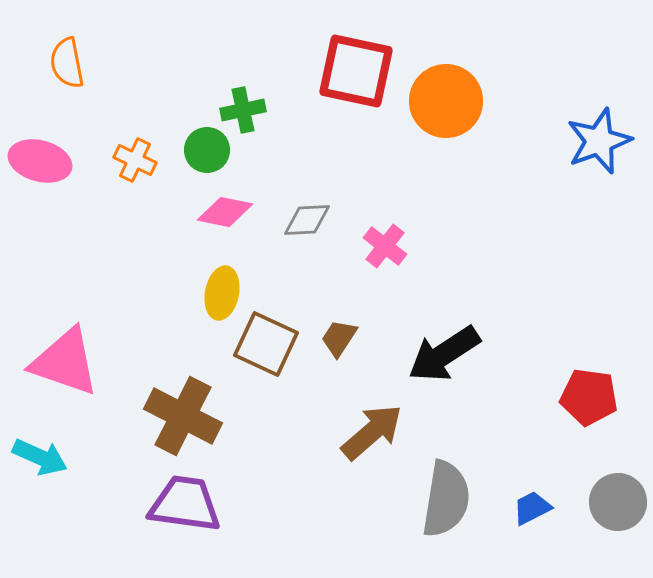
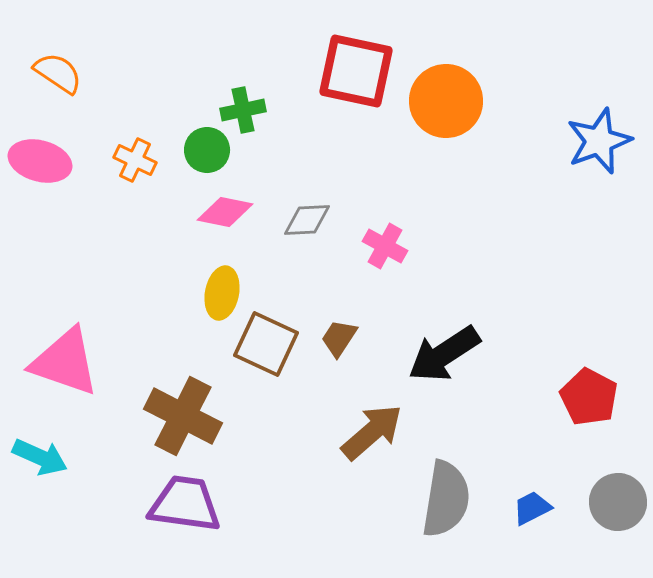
orange semicircle: moved 9 px left, 10 px down; rotated 135 degrees clockwise
pink cross: rotated 9 degrees counterclockwise
red pentagon: rotated 20 degrees clockwise
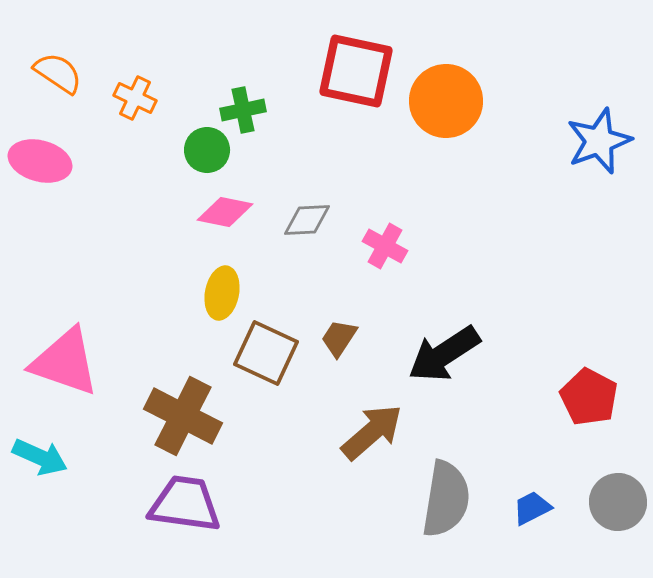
orange cross: moved 62 px up
brown square: moved 9 px down
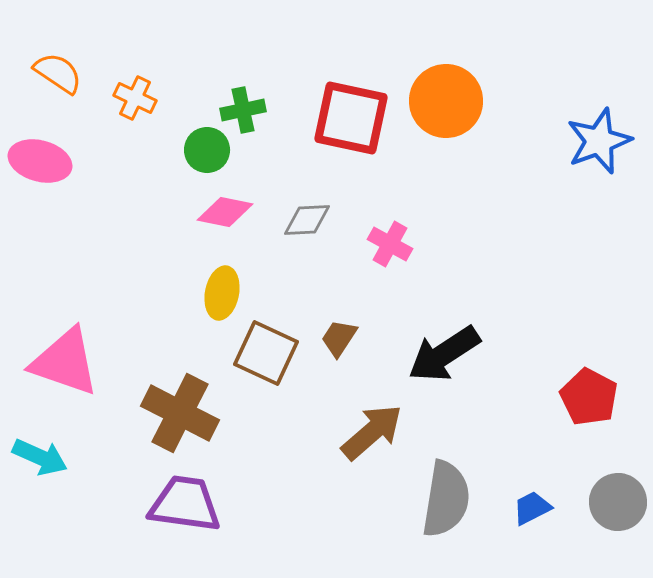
red square: moved 5 px left, 47 px down
pink cross: moved 5 px right, 2 px up
brown cross: moved 3 px left, 3 px up
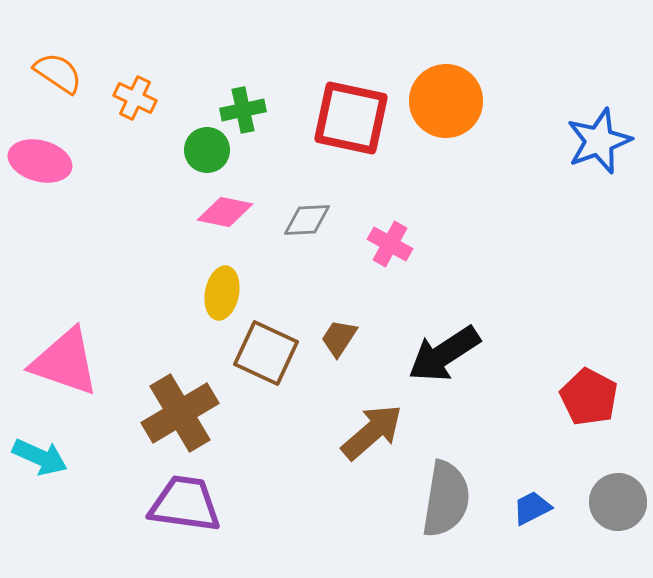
brown cross: rotated 32 degrees clockwise
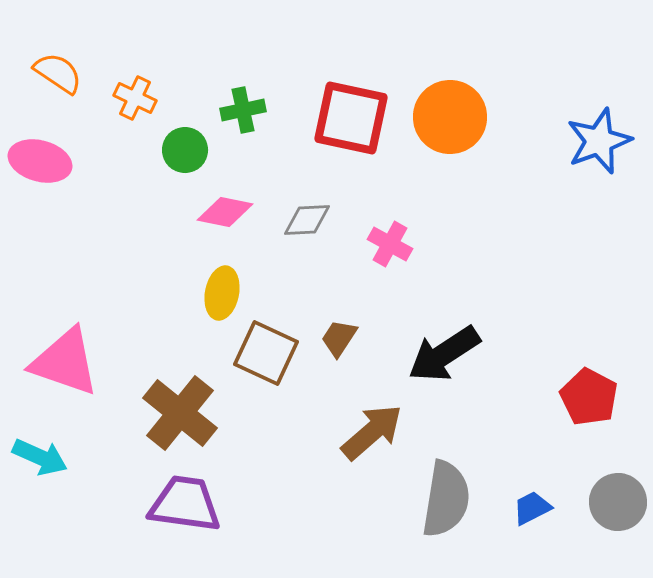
orange circle: moved 4 px right, 16 px down
green circle: moved 22 px left
brown cross: rotated 20 degrees counterclockwise
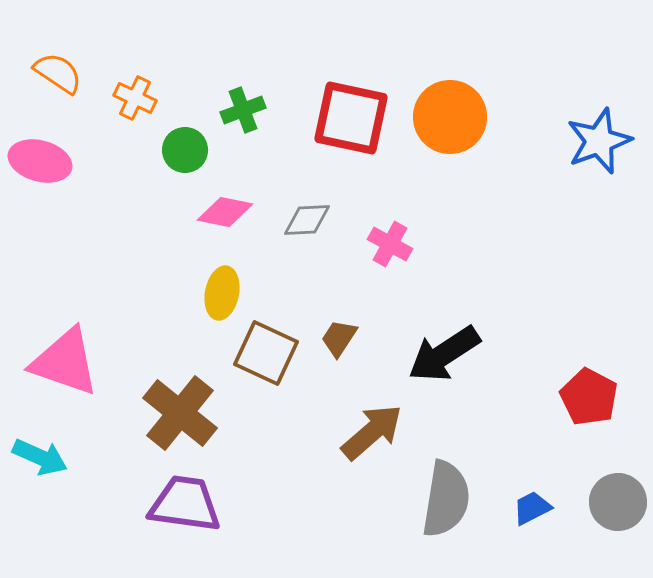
green cross: rotated 9 degrees counterclockwise
